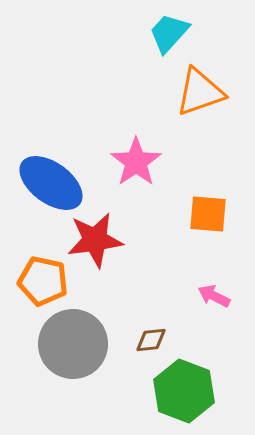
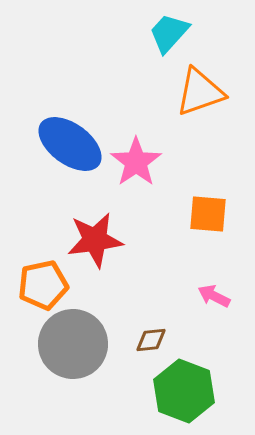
blue ellipse: moved 19 px right, 39 px up
orange pentagon: moved 4 px down; rotated 24 degrees counterclockwise
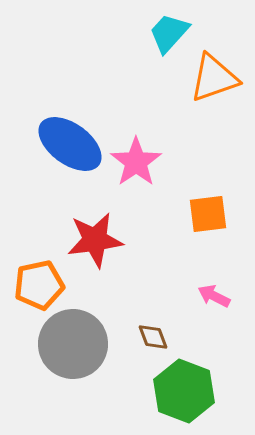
orange triangle: moved 14 px right, 14 px up
orange square: rotated 12 degrees counterclockwise
orange pentagon: moved 4 px left
brown diamond: moved 2 px right, 3 px up; rotated 76 degrees clockwise
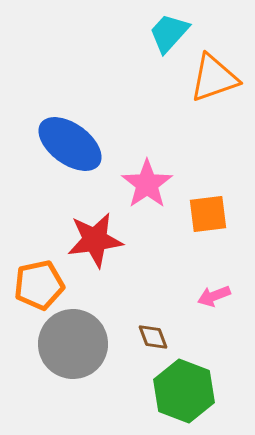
pink star: moved 11 px right, 22 px down
pink arrow: rotated 48 degrees counterclockwise
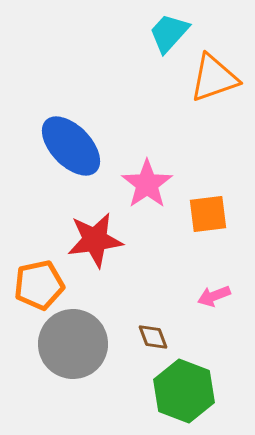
blue ellipse: moved 1 px right, 2 px down; rotated 10 degrees clockwise
